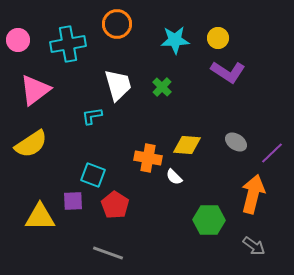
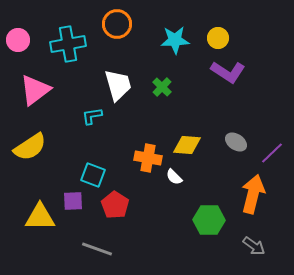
yellow semicircle: moved 1 px left, 3 px down
gray line: moved 11 px left, 4 px up
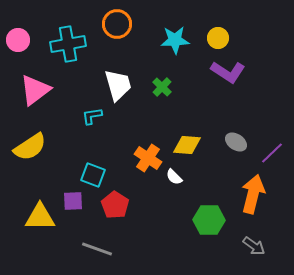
orange cross: rotated 24 degrees clockwise
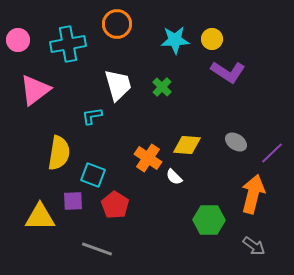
yellow circle: moved 6 px left, 1 px down
yellow semicircle: moved 29 px right, 6 px down; rotated 48 degrees counterclockwise
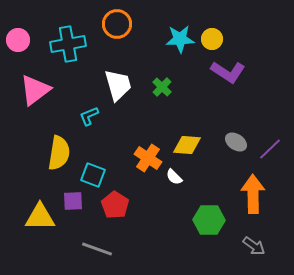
cyan star: moved 5 px right, 1 px up
cyan L-shape: moved 3 px left; rotated 15 degrees counterclockwise
purple line: moved 2 px left, 4 px up
orange arrow: rotated 15 degrees counterclockwise
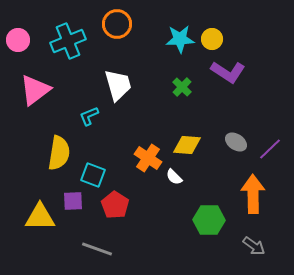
cyan cross: moved 3 px up; rotated 12 degrees counterclockwise
green cross: moved 20 px right
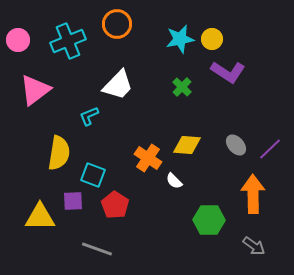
cyan star: rotated 8 degrees counterclockwise
white trapezoid: rotated 60 degrees clockwise
gray ellipse: moved 3 px down; rotated 15 degrees clockwise
white semicircle: moved 4 px down
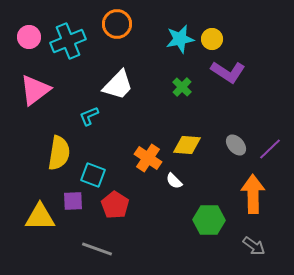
pink circle: moved 11 px right, 3 px up
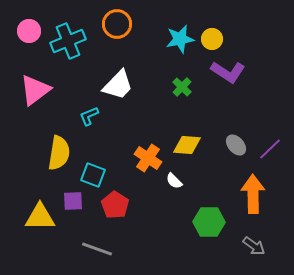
pink circle: moved 6 px up
green hexagon: moved 2 px down
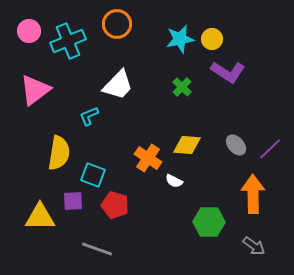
white semicircle: rotated 18 degrees counterclockwise
red pentagon: rotated 16 degrees counterclockwise
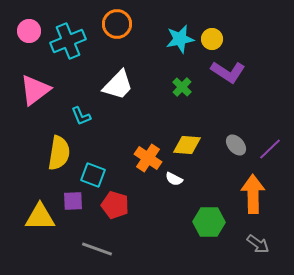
cyan L-shape: moved 8 px left; rotated 90 degrees counterclockwise
white semicircle: moved 2 px up
gray arrow: moved 4 px right, 2 px up
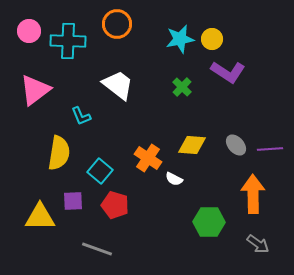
cyan cross: rotated 24 degrees clockwise
white trapezoid: rotated 96 degrees counterclockwise
yellow diamond: moved 5 px right
purple line: rotated 40 degrees clockwise
cyan square: moved 7 px right, 4 px up; rotated 20 degrees clockwise
